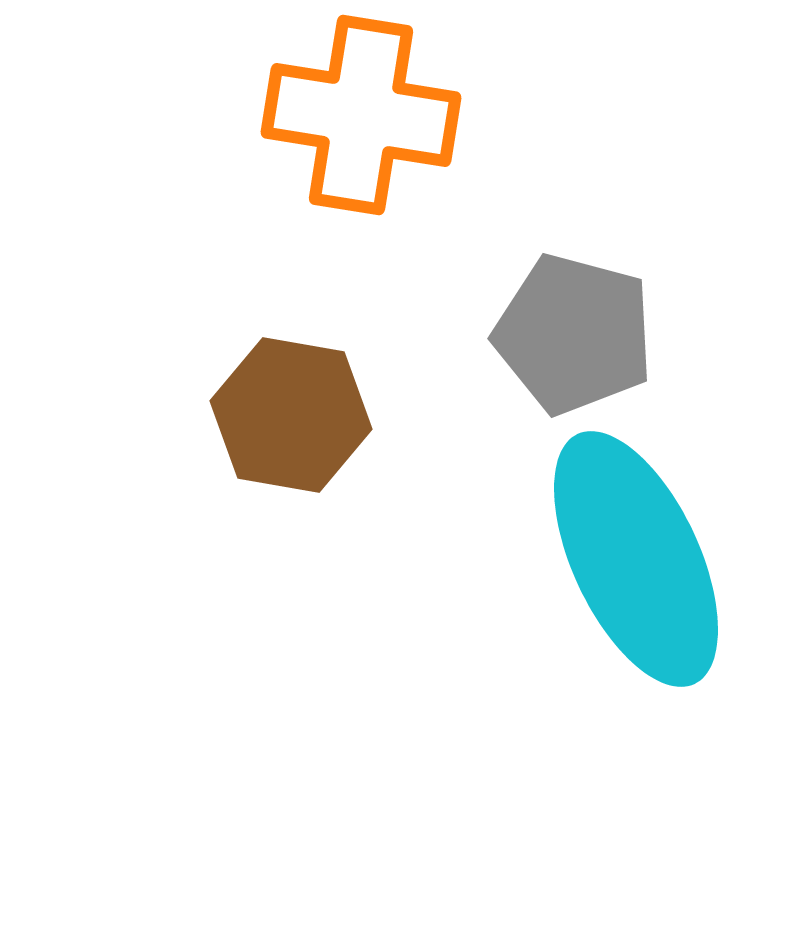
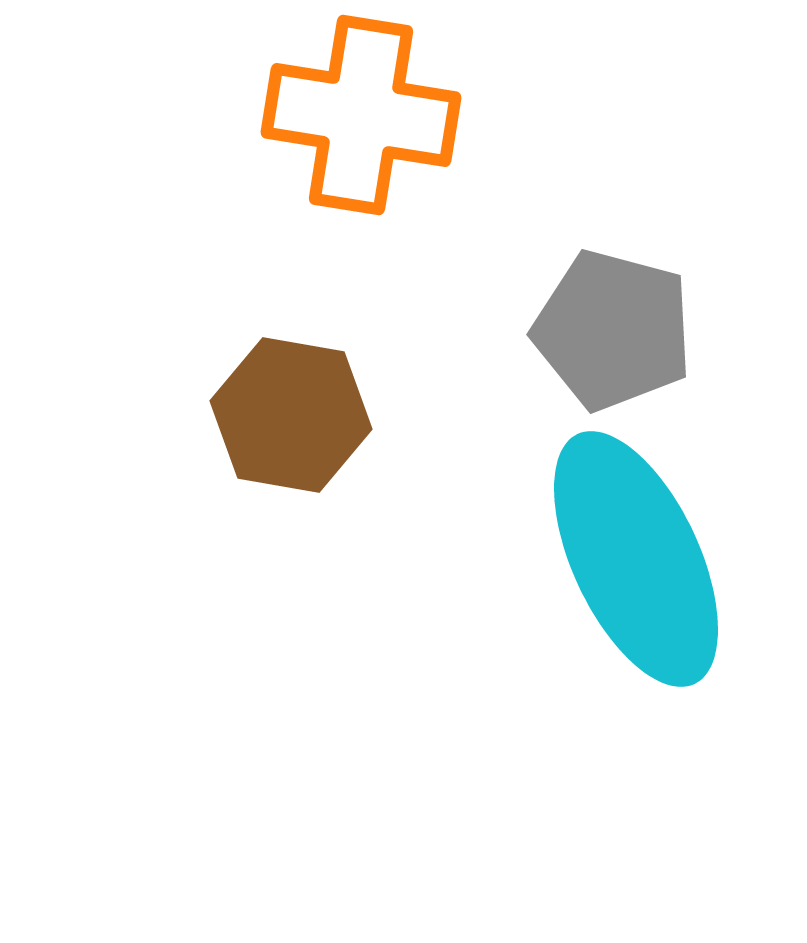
gray pentagon: moved 39 px right, 4 px up
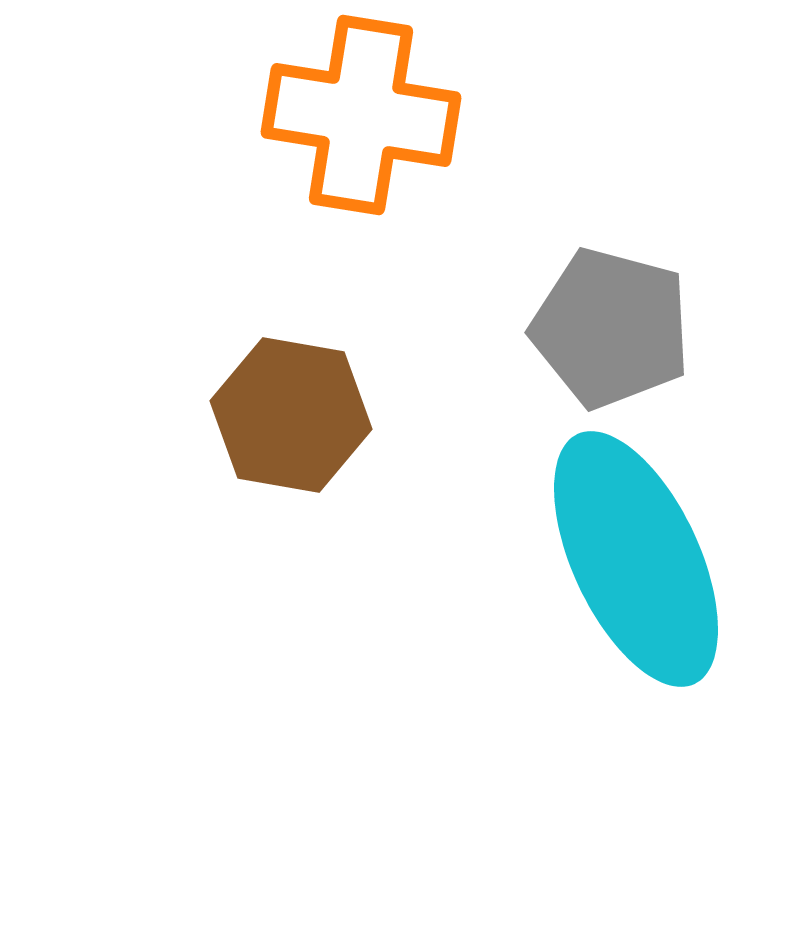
gray pentagon: moved 2 px left, 2 px up
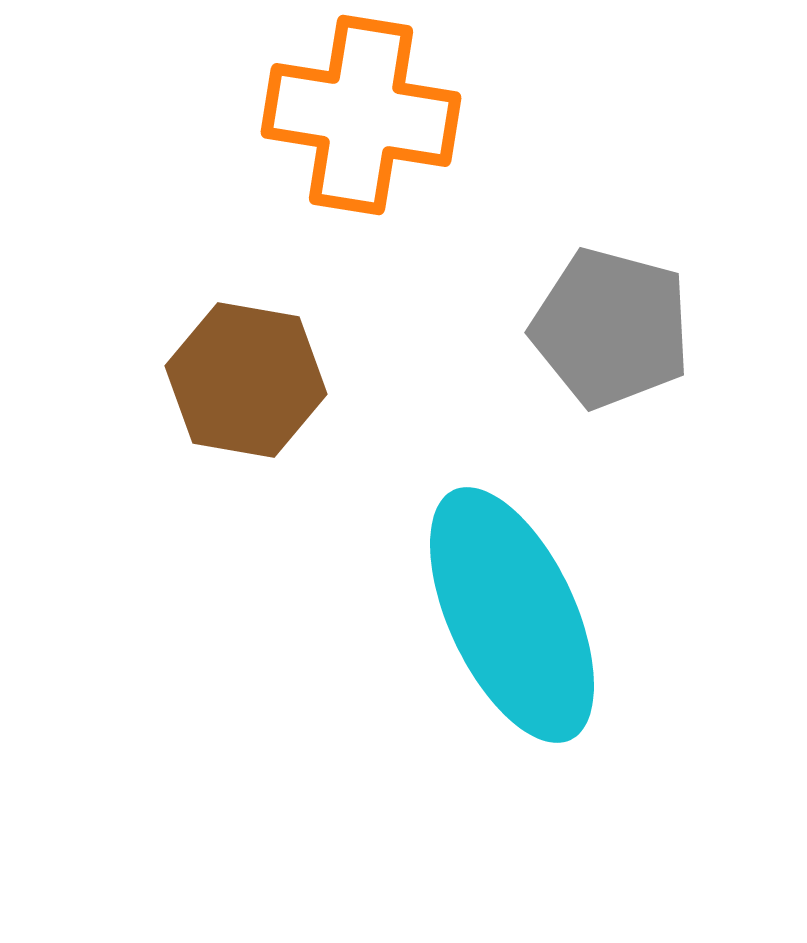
brown hexagon: moved 45 px left, 35 px up
cyan ellipse: moved 124 px left, 56 px down
